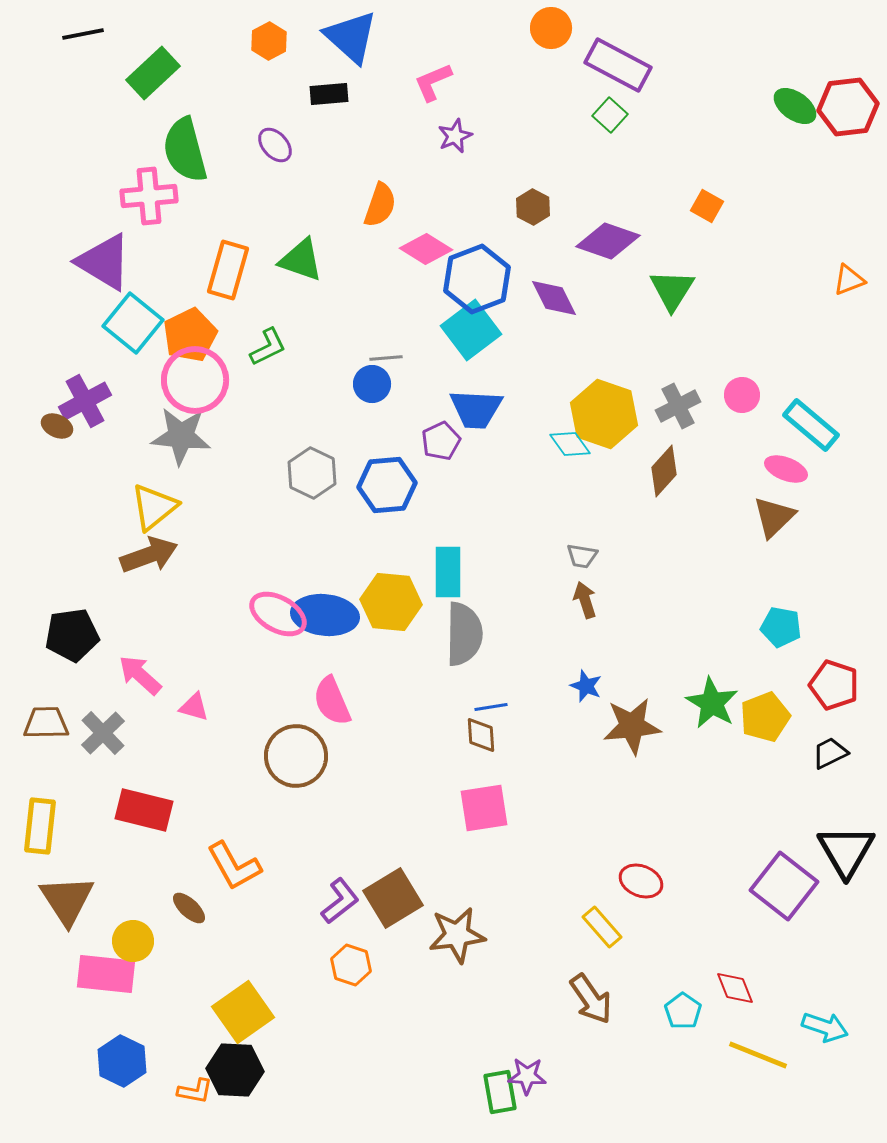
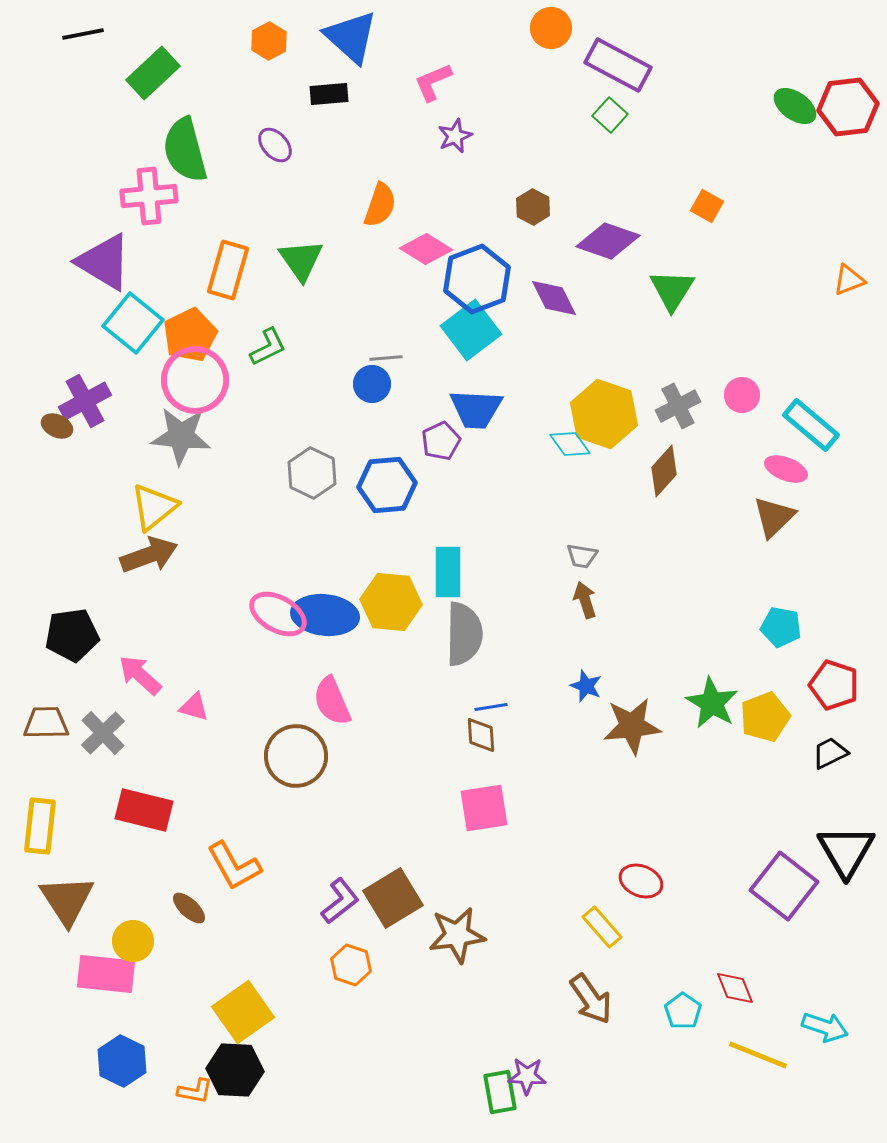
green triangle at (301, 260): rotated 36 degrees clockwise
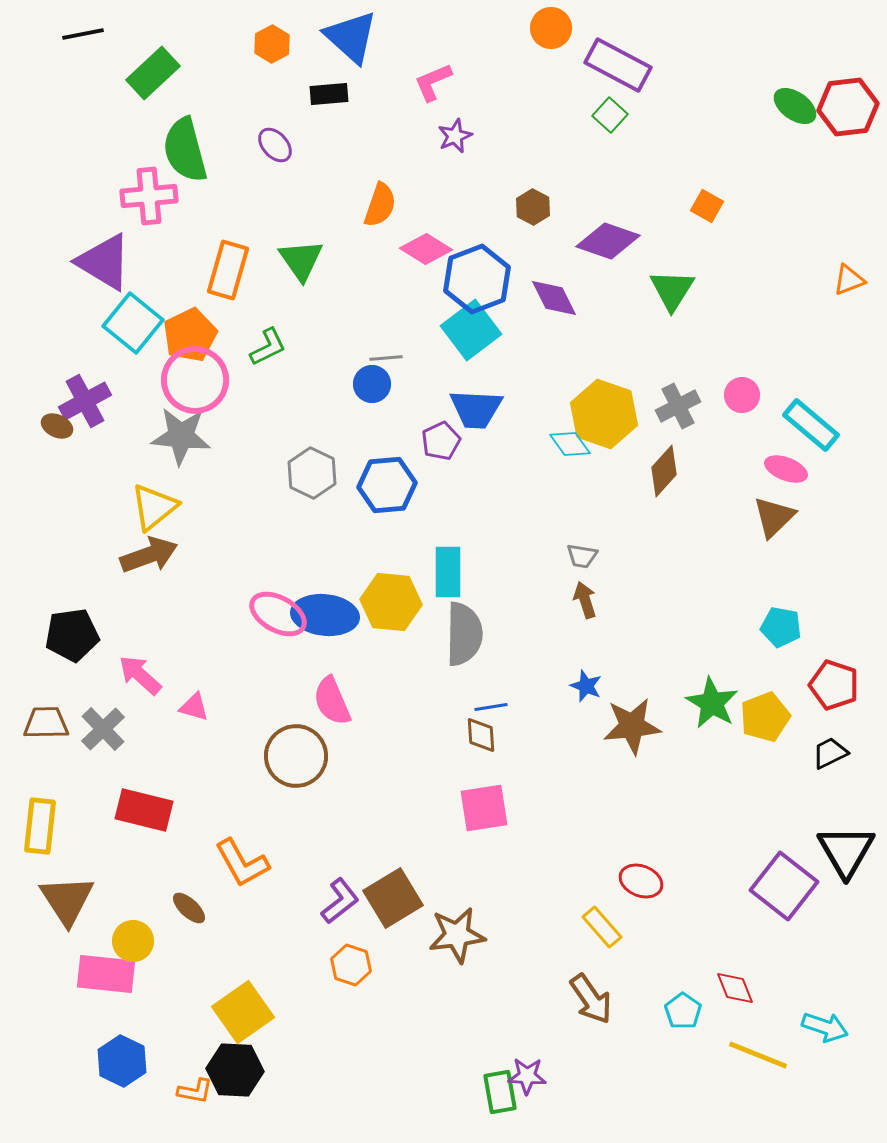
orange hexagon at (269, 41): moved 3 px right, 3 px down
gray cross at (103, 733): moved 4 px up
orange L-shape at (234, 866): moved 8 px right, 3 px up
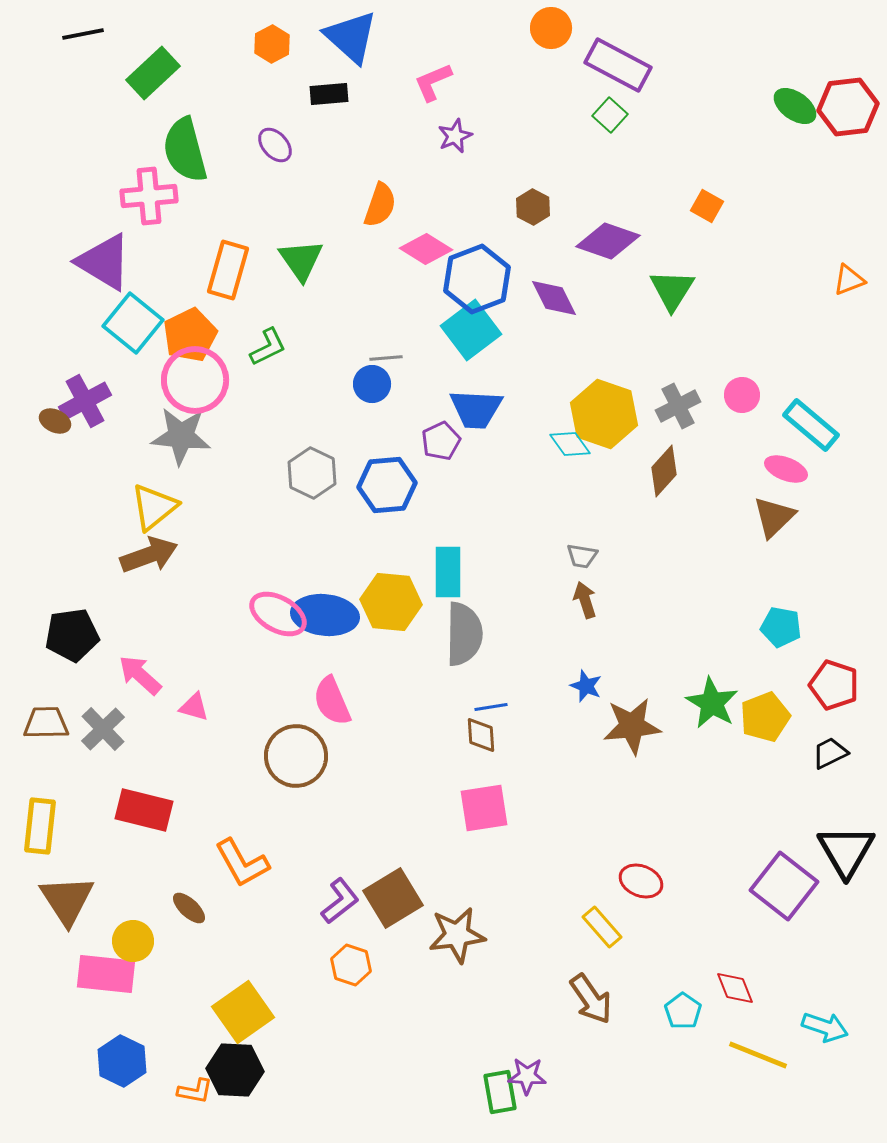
brown ellipse at (57, 426): moved 2 px left, 5 px up
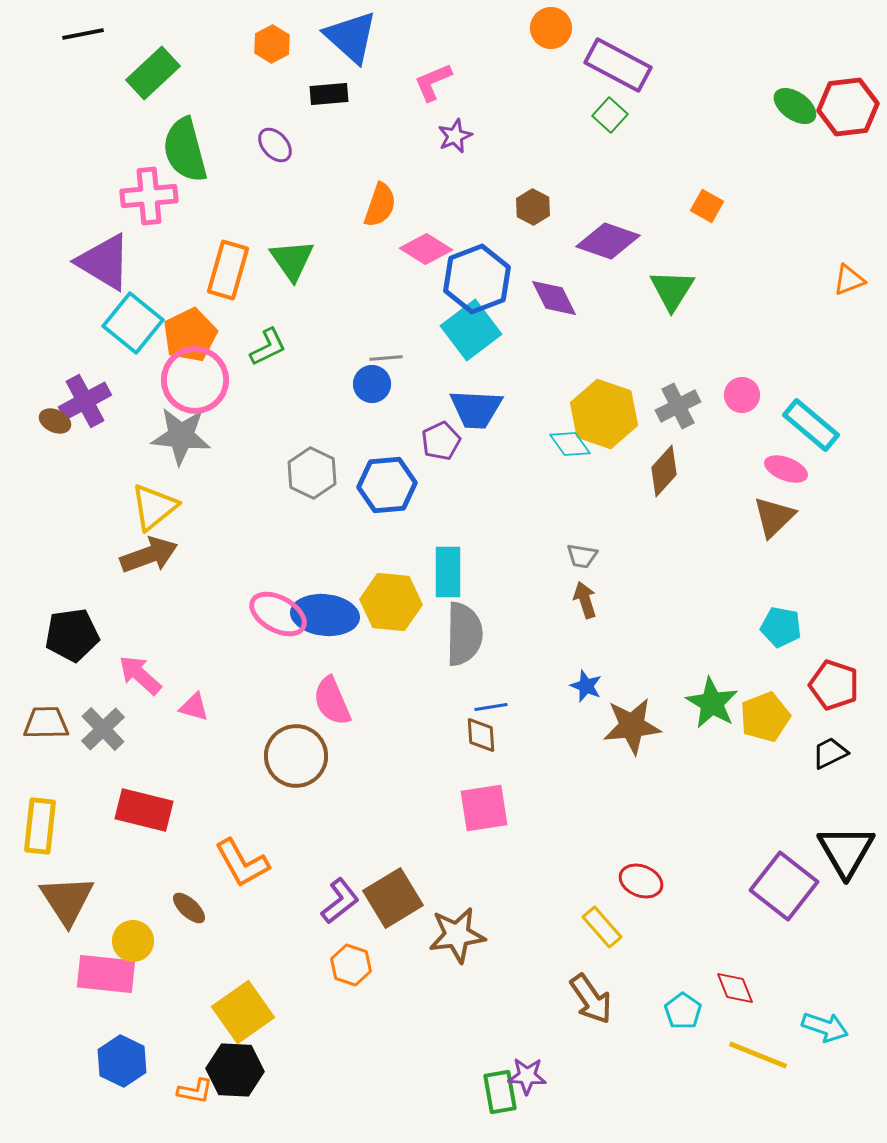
green triangle at (301, 260): moved 9 px left
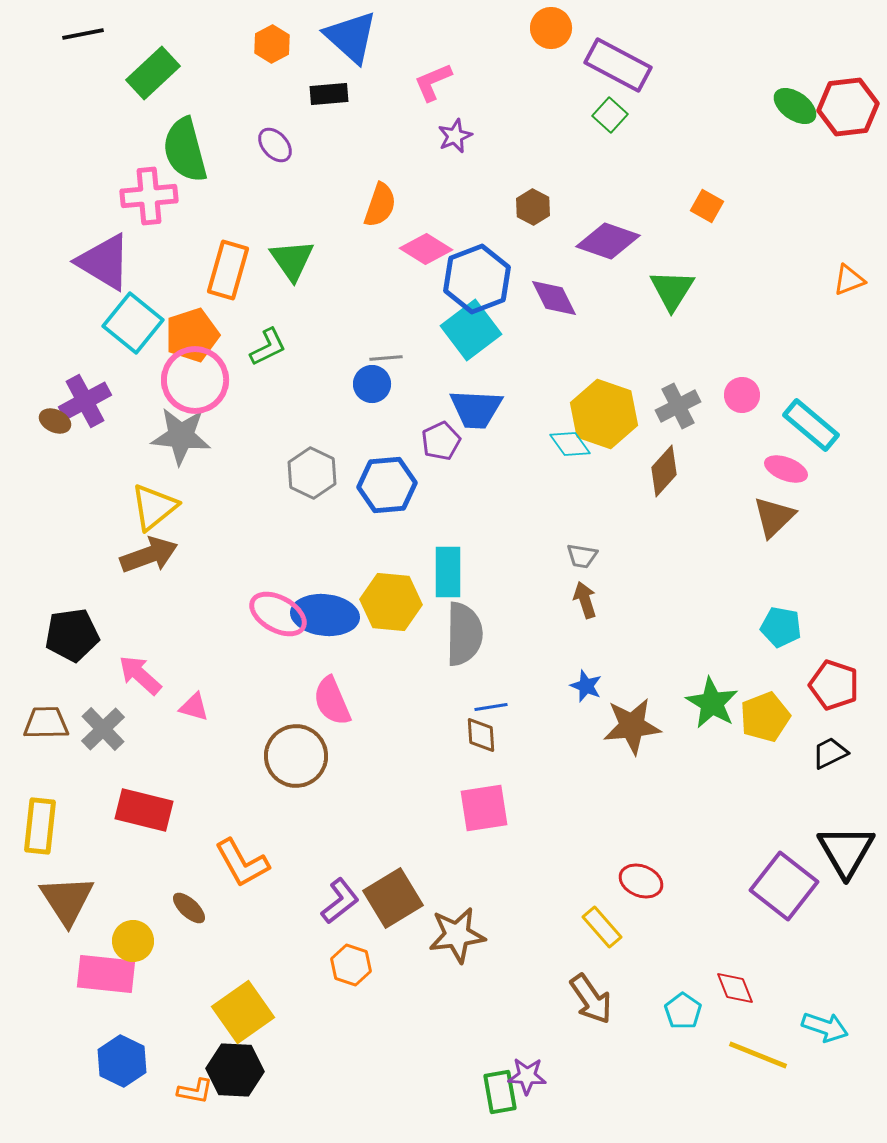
orange pentagon at (190, 335): moved 2 px right; rotated 8 degrees clockwise
